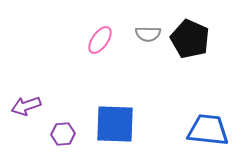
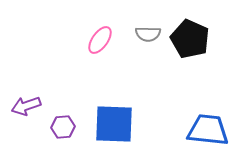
blue square: moved 1 px left
purple hexagon: moved 7 px up
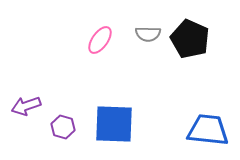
purple hexagon: rotated 20 degrees clockwise
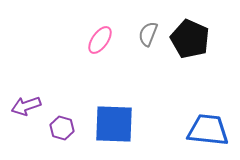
gray semicircle: rotated 110 degrees clockwise
purple hexagon: moved 1 px left, 1 px down
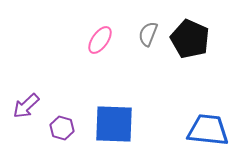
purple arrow: rotated 24 degrees counterclockwise
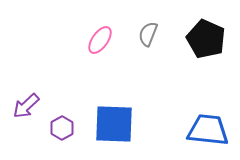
black pentagon: moved 16 px right
purple hexagon: rotated 15 degrees clockwise
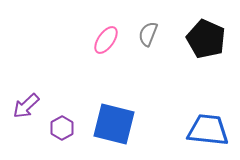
pink ellipse: moved 6 px right
blue square: rotated 12 degrees clockwise
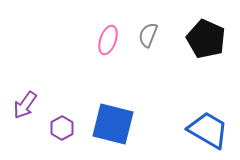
gray semicircle: moved 1 px down
pink ellipse: moved 2 px right; rotated 16 degrees counterclockwise
purple arrow: moved 1 px left, 1 px up; rotated 12 degrees counterclockwise
blue square: moved 1 px left
blue trapezoid: rotated 24 degrees clockwise
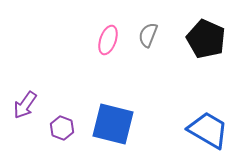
purple hexagon: rotated 10 degrees counterclockwise
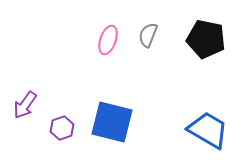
black pentagon: rotated 12 degrees counterclockwise
blue square: moved 1 px left, 2 px up
purple hexagon: rotated 20 degrees clockwise
